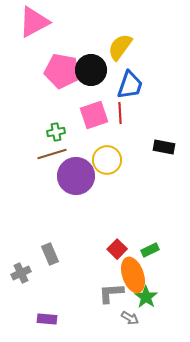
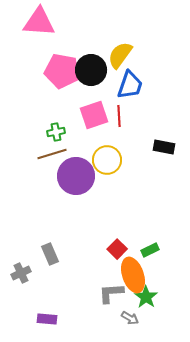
pink triangle: moved 5 px right; rotated 32 degrees clockwise
yellow semicircle: moved 8 px down
red line: moved 1 px left, 3 px down
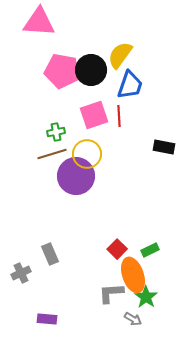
yellow circle: moved 20 px left, 6 px up
gray arrow: moved 3 px right, 1 px down
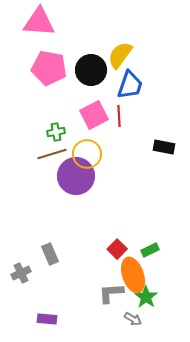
pink pentagon: moved 13 px left, 3 px up
pink square: rotated 8 degrees counterclockwise
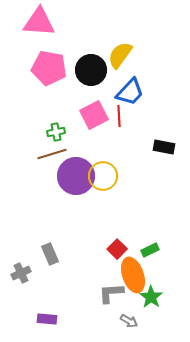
blue trapezoid: moved 7 px down; rotated 24 degrees clockwise
yellow circle: moved 16 px right, 22 px down
green star: moved 5 px right
gray arrow: moved 4 px left, 2 px down
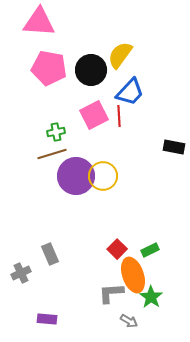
black rectangle: moved 10 px right
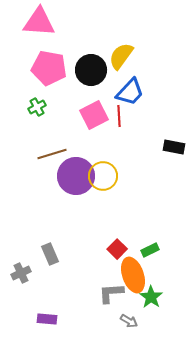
yellow semicircle: moved 1 px right, 1 px down
green cross: moved 19 px left, 25 px up; rotated 18 degrees counterclockwise
